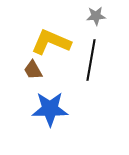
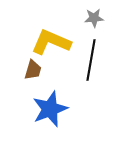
gray star: moved 2 px left, 2 px down
brown trapezoid: rotated 135 degrees counterclockwise
blue star: rotated 21 degrees counterclockwise
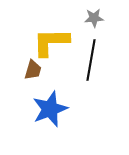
yellow L-shape: rotated 24 degrees counterclockwise
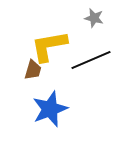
gray star: rotated 18 degrees clockwise
yellow L-shape: moved 2 px left, 4 px down; rotated 9 degrees counterclockwise
black line: rotated 57 degrees clockwise
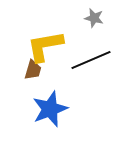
yellow L-shape: moved 4 px left
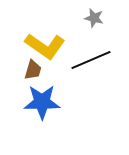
yellow L-shape: rotated 135 degrees counterclockwise
blue star: moved 8 px left, 7 px up; rotated 21 degrees clockwise
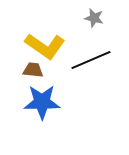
brown trapezoid: rotated 100 degrees counterclockwise
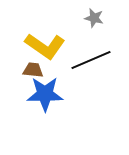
blue star: moved 3 px right, 8 px up
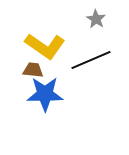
gray star: moved 2 px right, 1 px down; rotated 18 degrees clockwise
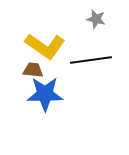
gray star: rotated 18 degrees counterclockwise
black line: rotated 15 degrees clockwise
